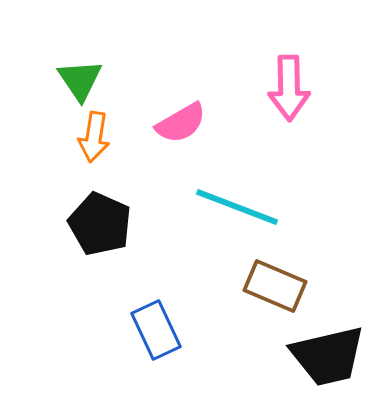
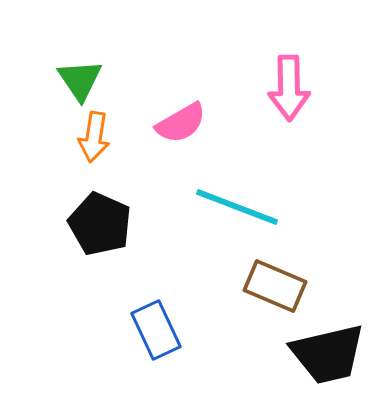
black trapezoid: moved 2 px up
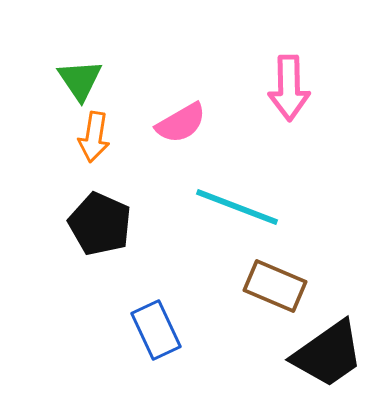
black trapezoid: rotated 22 degrees counterclockwise
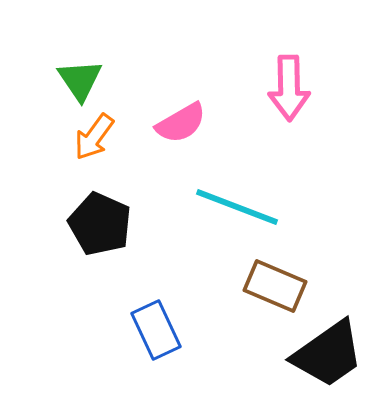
orange arrow: rotated 27 degrees clockwise
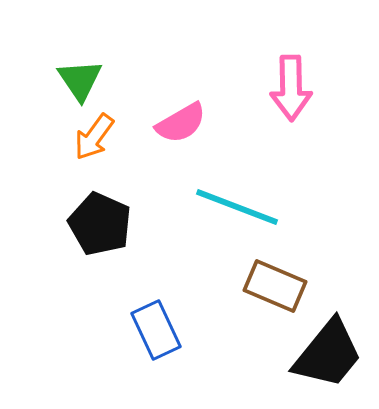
pink arrow: moved 2 px right
black trapezoid: rotated 16 degrees counterclockwise
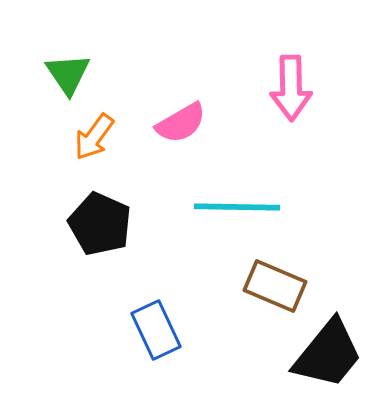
green triangle: moved 12 px left, 6 px up
cyan line: rotated 20 degrees counterclockwise
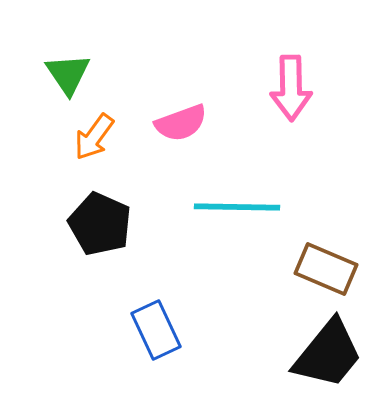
pink semicircle: rotated 10 degrees clockwise
brown rectangle: moved 51 px right, 17 px up
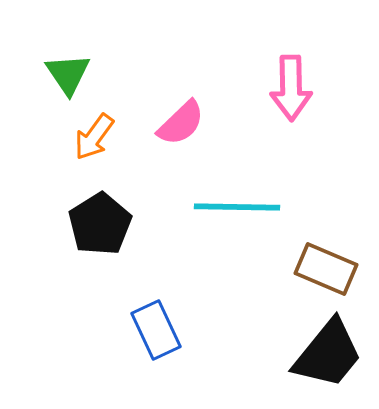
pink semicircle: rotated 24 degrees counterclockwise
black pentagon: rotated 16 degrees clockwise
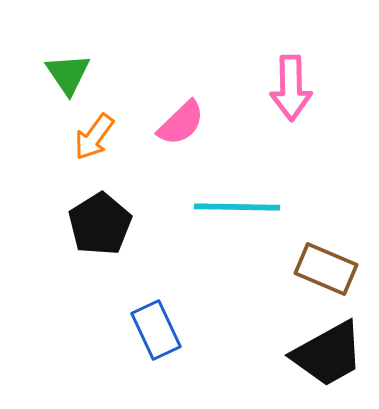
black trapezoid: rotated 22 degrees clockwise
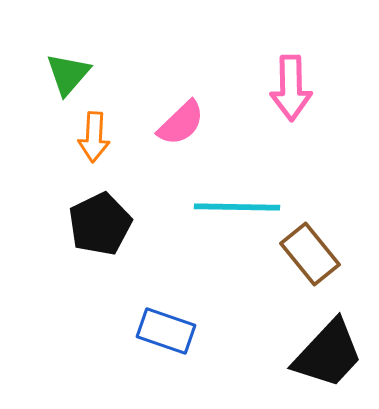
green triangle: rotated 15 degrees clockwise
orange arrow: rotated 33 degrees counterclockwise
black pentagon: rotated 6 degrees clockwise
brown rectangle: moved 16 px left, 15 px up; rotated 28 degrees clockwise
blue rectangle: moved 10 px right, 1 px down; rotated 46 degrees counterclockwise
black trapezoid: rotated 18 degrees counterclockwise
